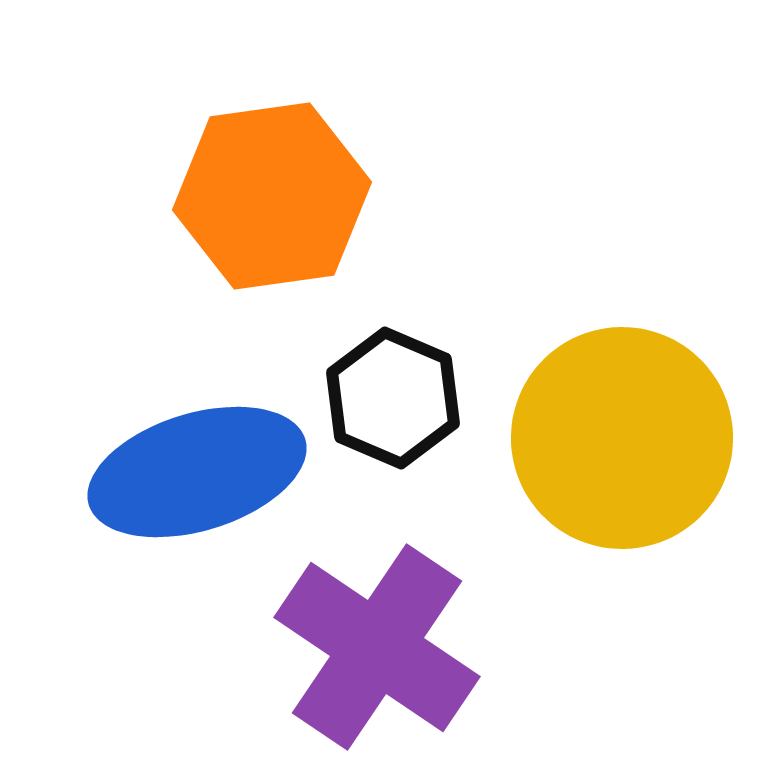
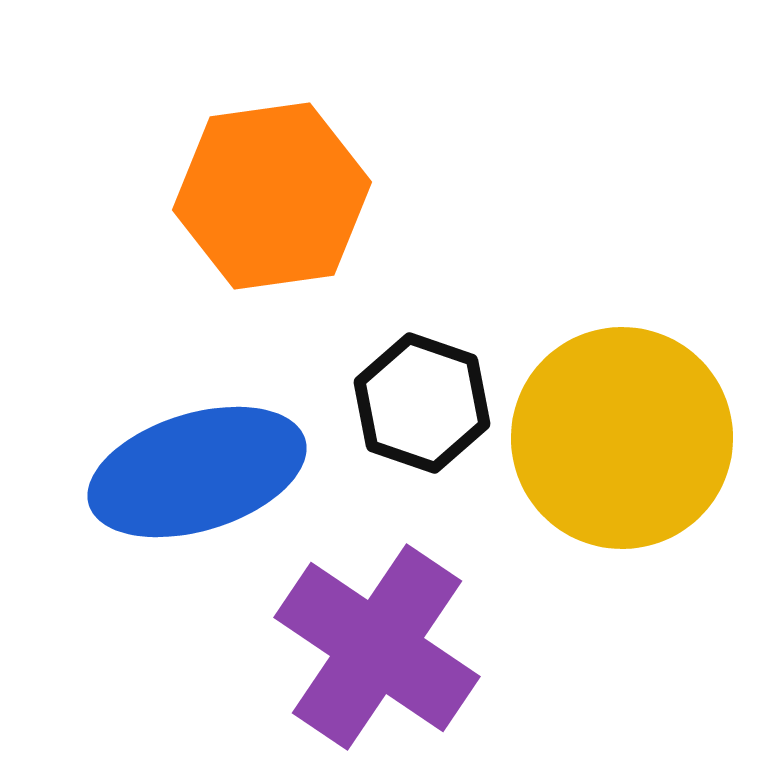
black hexagon: moved 29 px right, 5 px down; rotated 4 degrees counterclockwise
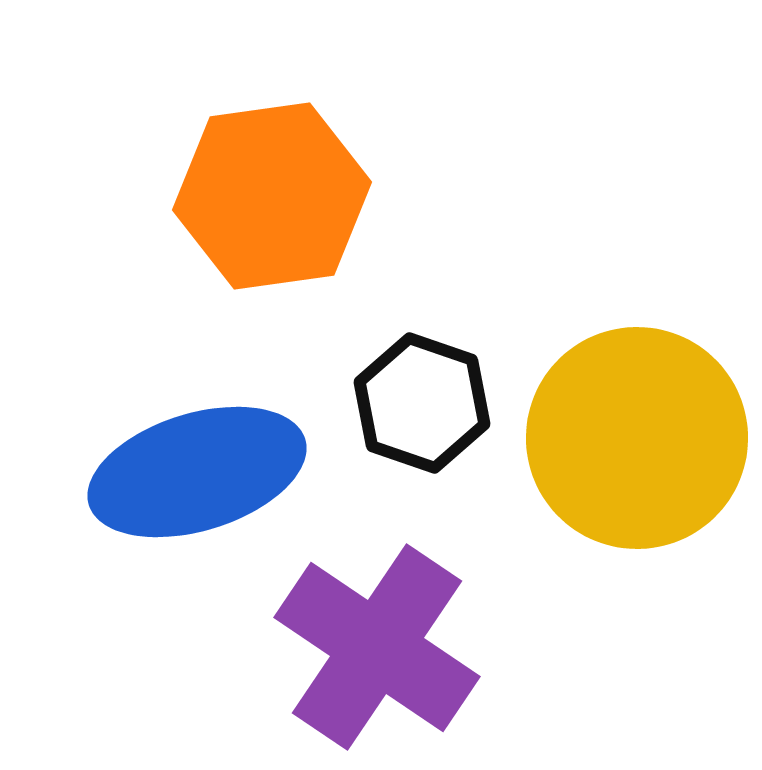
yellow circle: moved 15 px right
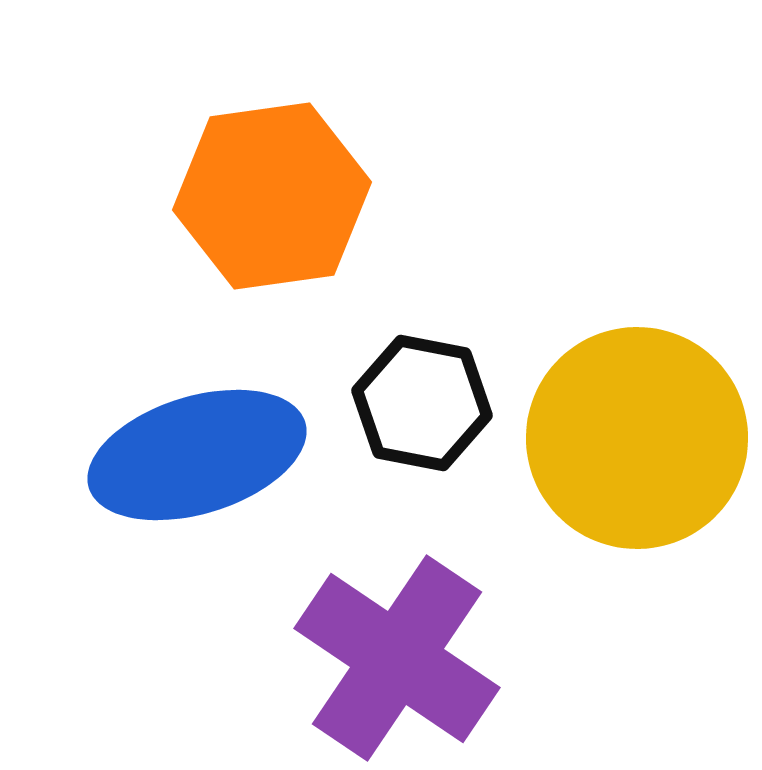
black hexagon: rotated 8 degrees counterclockwise
blue ellipse: moved 17 px up
purple cross: moved 20 px right, 11 px down
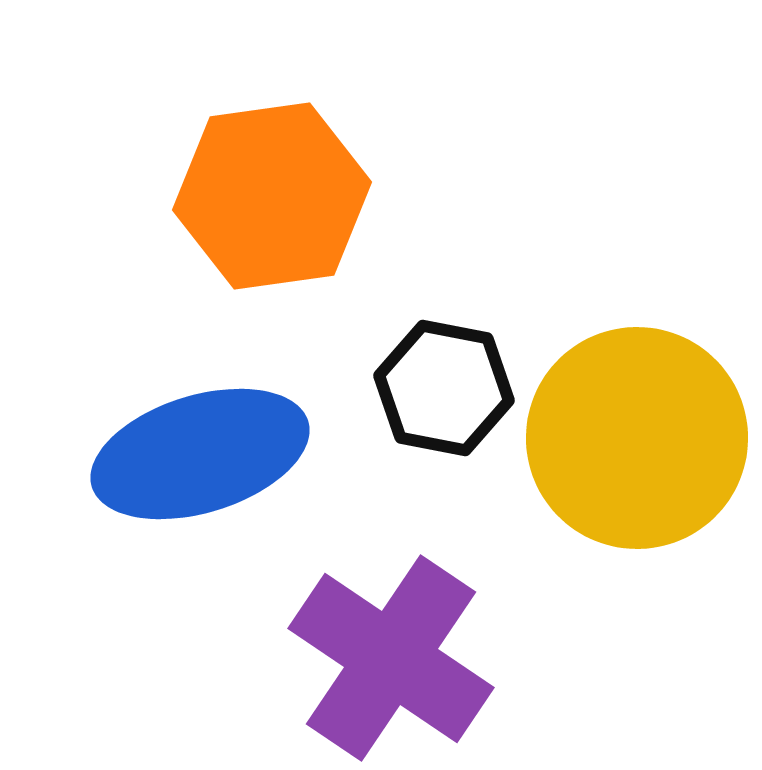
black hexagon: moved 22 px right, 15 px up
blue ellipse: moved 3 px right, 1 px up
purple cross: moved 6 px left
